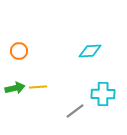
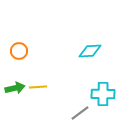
gray line: moved 5 px right, 2 px down
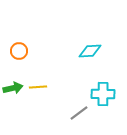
green arrow: moved 2 px left
gray line: moved 1 px left
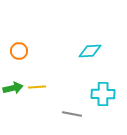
yellow line: moved 1 px left
gray line: moved 7 px left, 1 px down; rotated 48 degrees clockwise
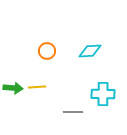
orange circle: moved 28 px right
green arrow: rotated 18 degrees clockwise
gray line: moved 1 px right, 2 px up; rotated 12 degrees counterclockwise
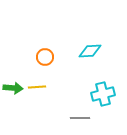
orange circle: moved 2 px left, 6 px down
cyan cross: rotated 15 degrees counterclockwise
gray line: moved 7 px right, 6 px down
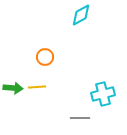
cyan diamond: moved 9 px left, 36 px up; rotated 25 degrees counterclockwise
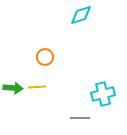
cyan diamond: rotated 10 degrees clockwise
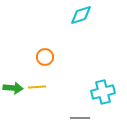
cyan cross: moved 2 px up
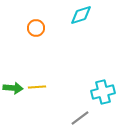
orange circle: moved 9 px left, 29 px up
gray line: rotated 36 degrees counterclockwise
